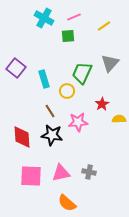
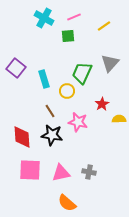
pink star: rotated 18 degrees clockwise
pink square: moved 1 px left, 6 px up
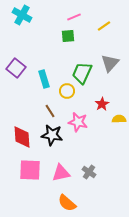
cyan cross: moved 22 px left, 3 px up
gray cross: rotated 24 degrees clockwise
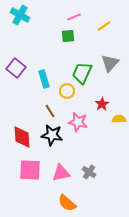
cyan cross: moved 2 px left
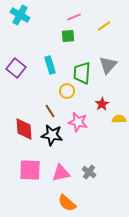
gray triangle: moved 2 px left, 2 px down
green trapezoid: rotated 20 degrees counterclockwise
cyan rectangle: moved 6 px right, 14 px up
red diamond: moved 2 px right, 8 px up
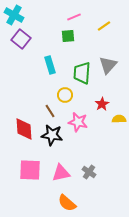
cyan cross: moved 6 px left
purple square: moved 5 px right, 29 px up
yellow circle: moved 2 px left, 4 px down
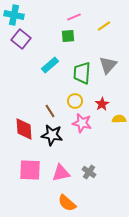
cyan cross: rotated 18 degrees counterclockwise
cyan rectangle: rotated 66 degrees clockwise
yellow circle: moved 10 px right, 6 px down
pink star: moved 4 px right, 1 px down
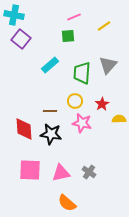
brown line: rotated 56 degrees counterclockwise
black star: moved 1 px left, 1 px up
